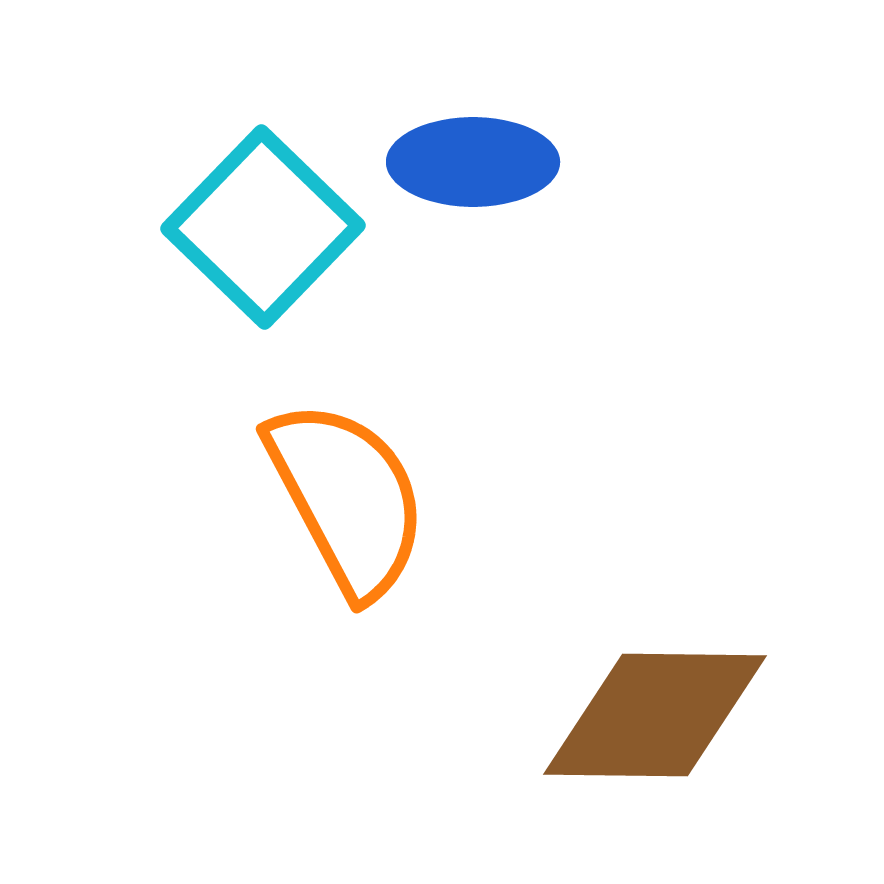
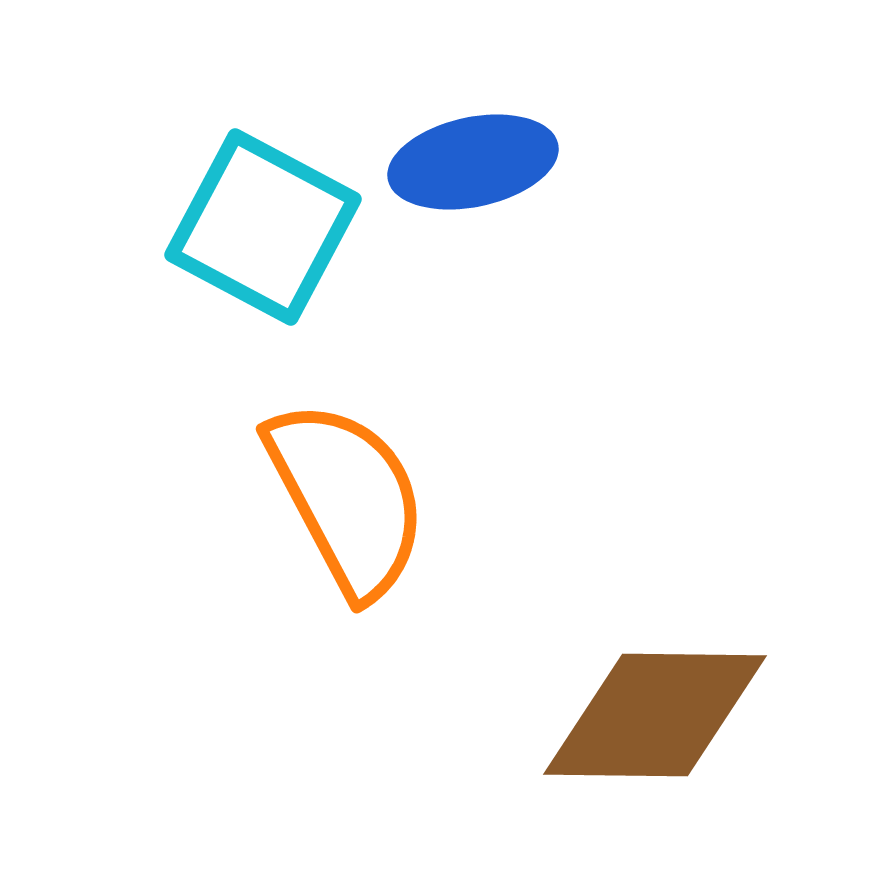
blue ellipse: rotated 12 degrees counterclockwise
cyan square: rotated 16 degrees counterclockwise
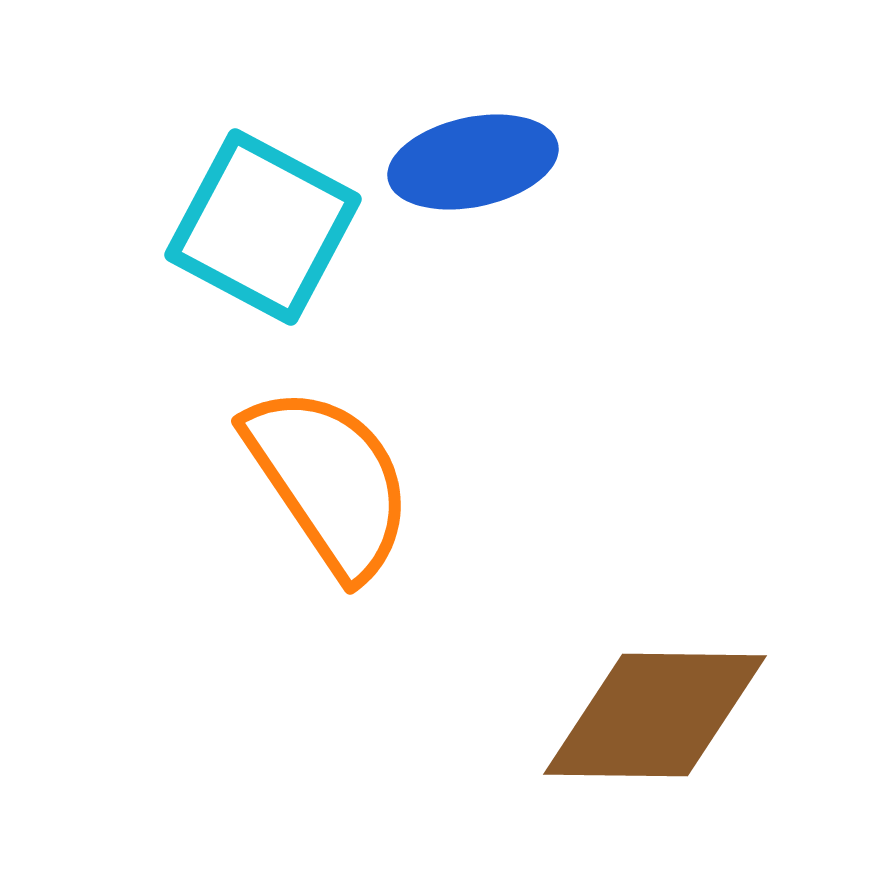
orange semicircle: moved 18 px left, 17 px up; rotated 6 degrees counterclockwise
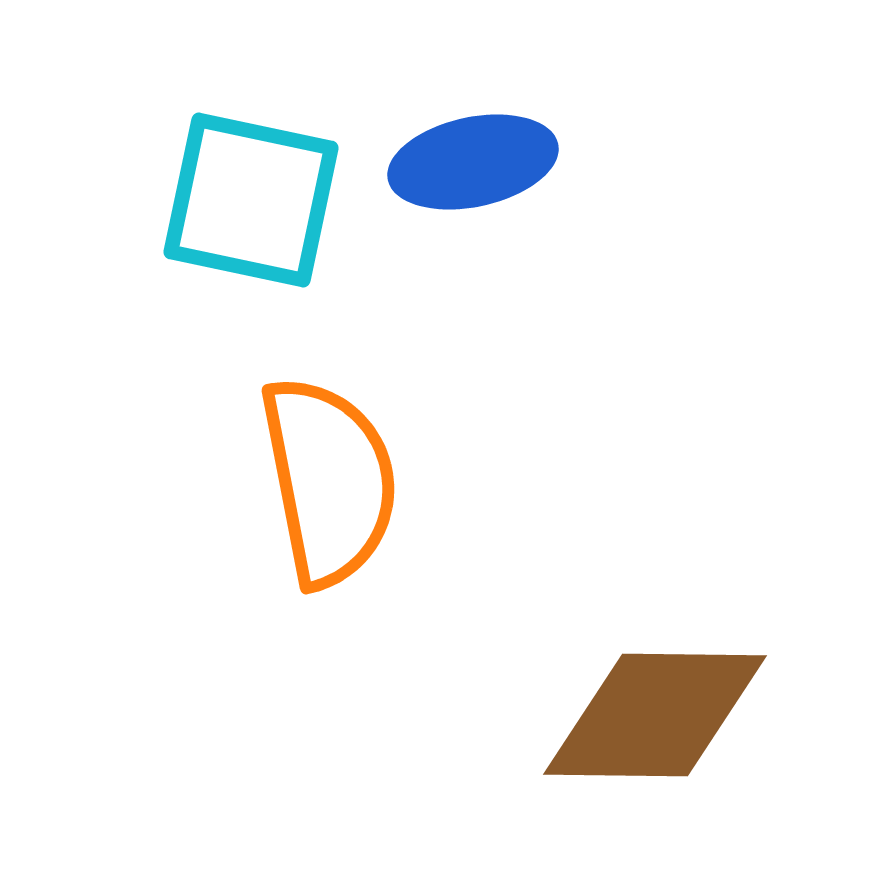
cyan square: moved 12 px left, 27 px up; rotated 16 degrees counterclockwise
orange semicircle: rotated 23 degrees clockwise
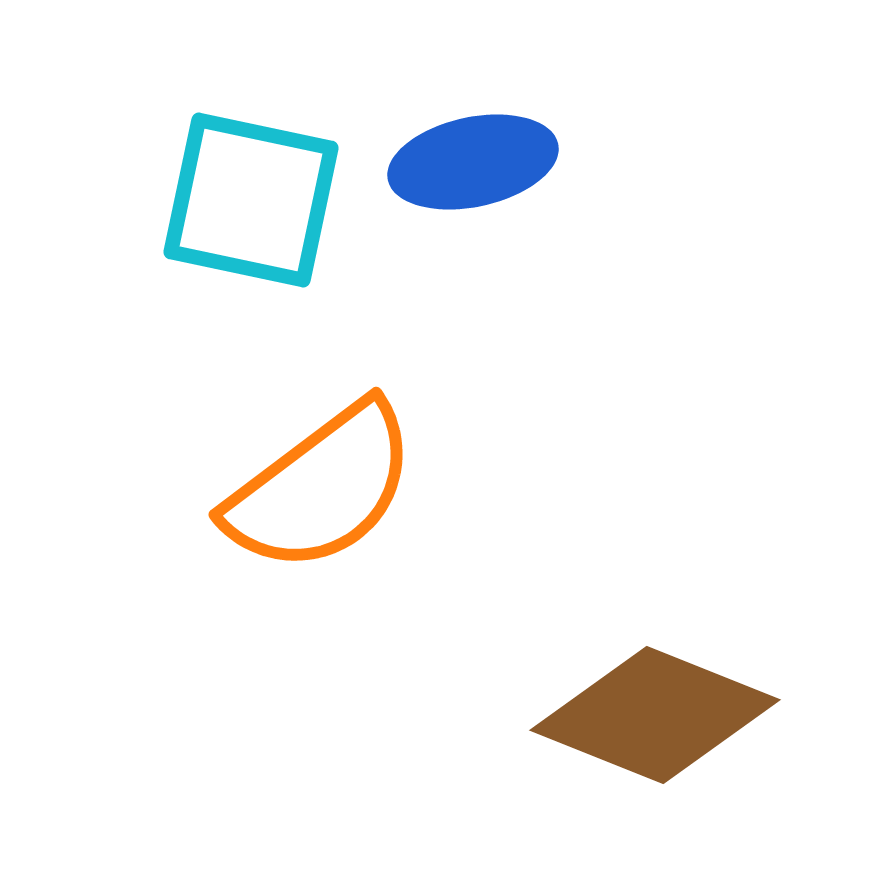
orange semicircle: moved 8 px left, 7 px down; rotated 64 degrees clockwise
brown diamond: rotated 21 degrees clockwise
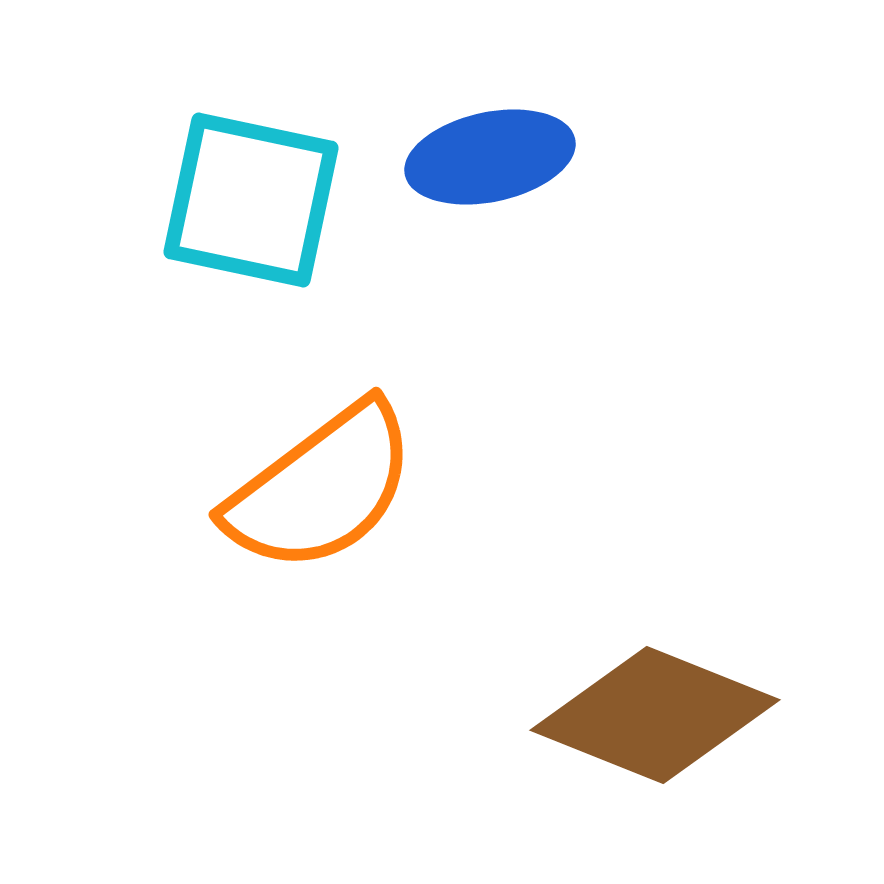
blue ellipse: moved 17 px right, 5 px up
